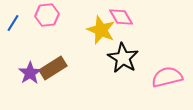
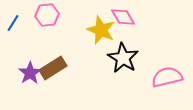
pink diamond: moved 2 px right
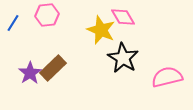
brown rectangle: rotated 12 degrees counterclockwise
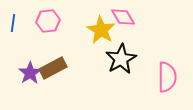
pink hexagon: moved 1 px right, 6 px down
blue line: rotated 24 degrees counterclockwise
yellow star: rotated 8 degrees clockwise
black star: moved 2 px left, 1 px down; rotated 12 degrees clockwise
brown rectangle: rotated 16 degrees clockwise
pink semicircle: rotated 104 degrees clockwise
